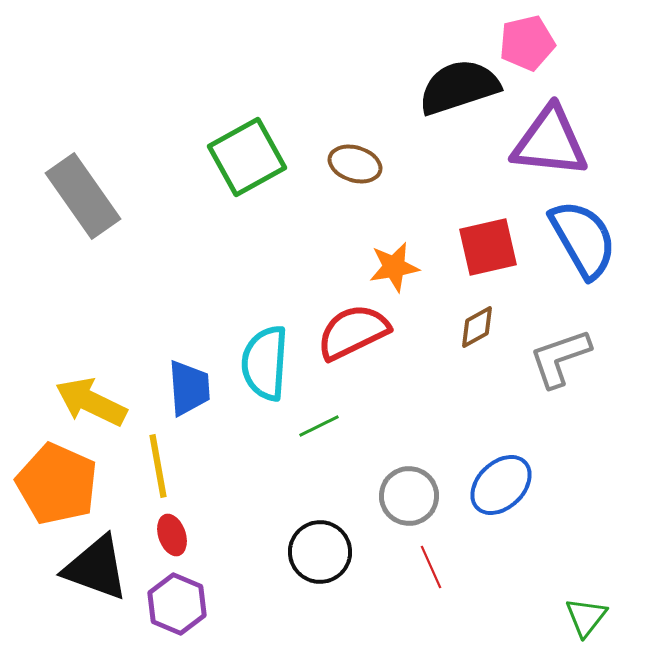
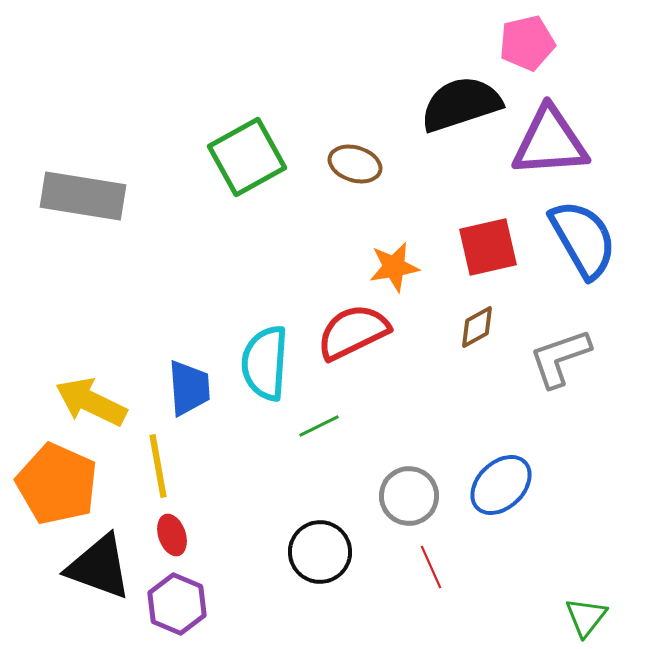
black semicircle: moved 2 px right, 17 px down
purple triangle: rotated 10 degrees counterclockwise
gray rectangle: rotated 46 degrees counterclockwise
black triangle: moved 3 px right, 1 px up
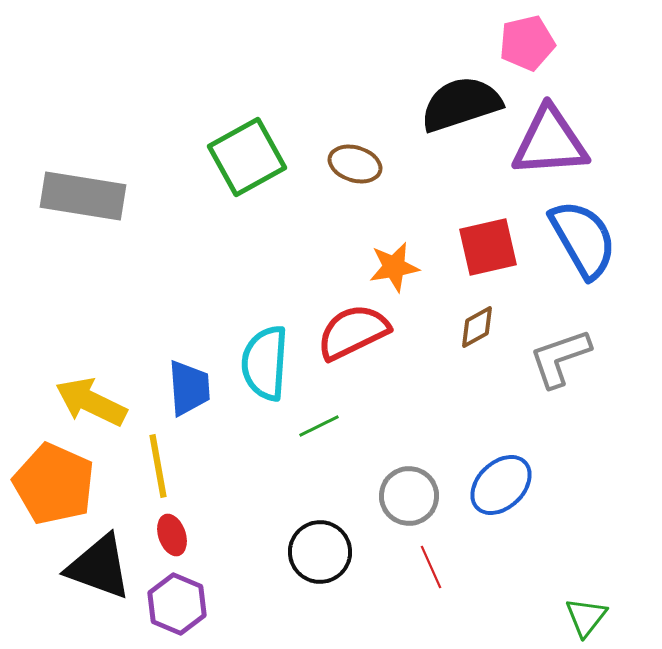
orange pentagon: moved 3 px left
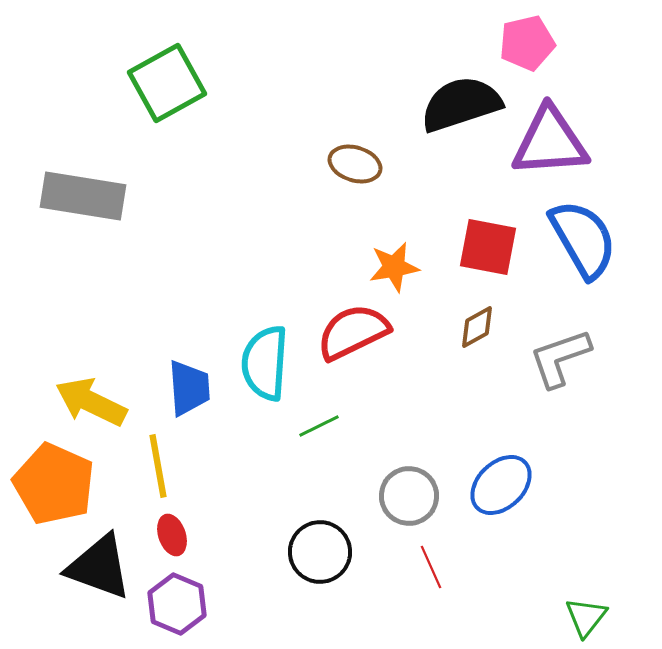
green square: moved 80 px left, 74 px up
red square: rotated 24 degrees clockwise
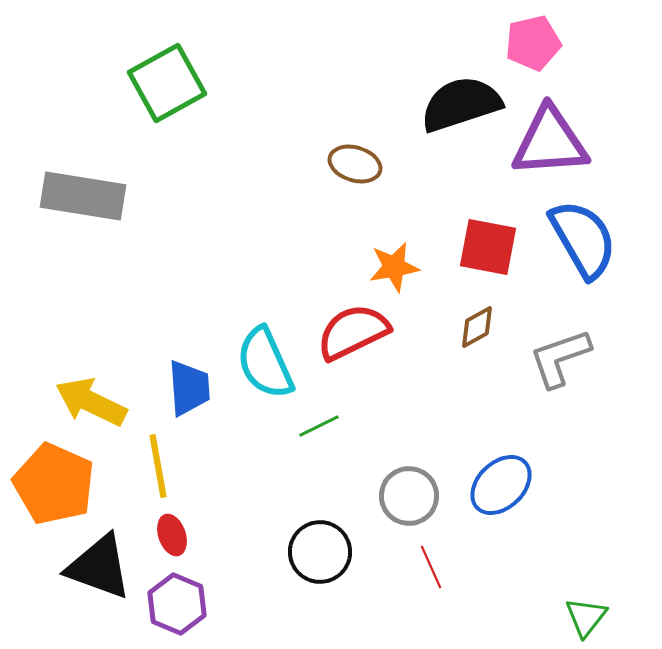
pink pentagon: moved 6 px right
cyan semicircle: rotated 28 degrees counterclockwise
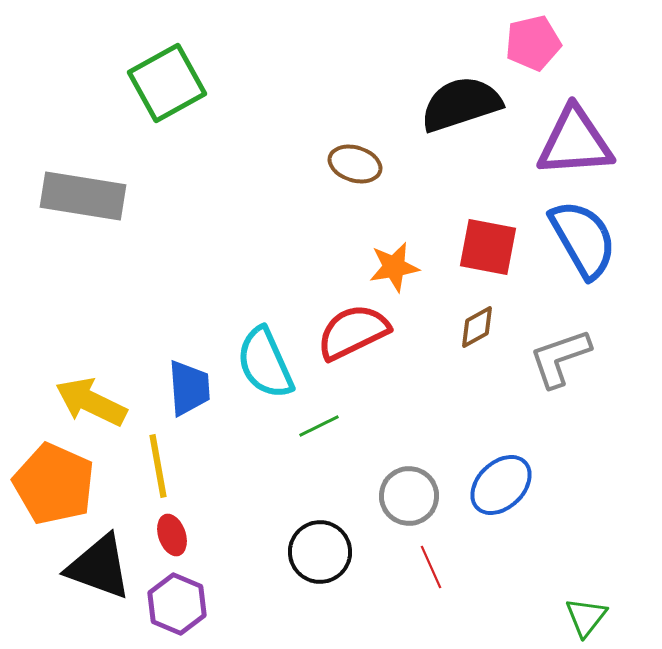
purple triangle: moved 25 px right
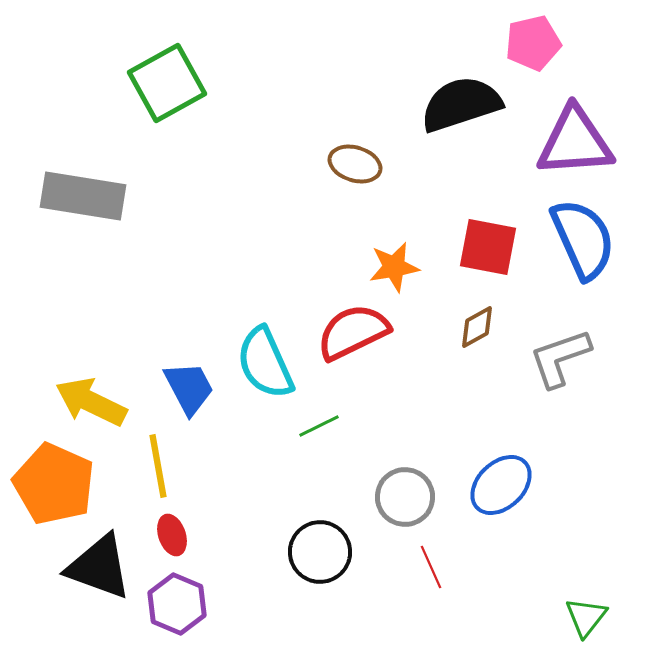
blue semicircle: rotated 6 degrees clockwise
blue trapezoid: rotated 24 degrees counterclockwise
gray circle: moved 4 px left, 1 px down
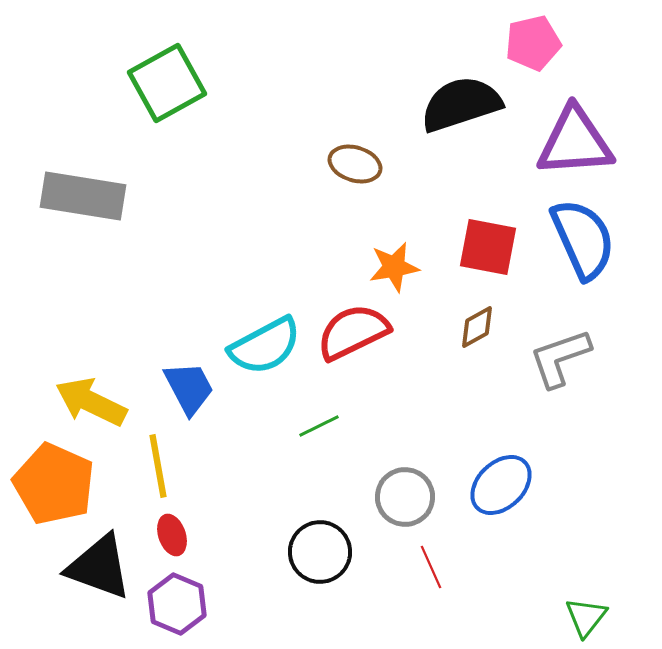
cyan semicircle: moved 17 px up; rotated 94 degrees counterclockwise
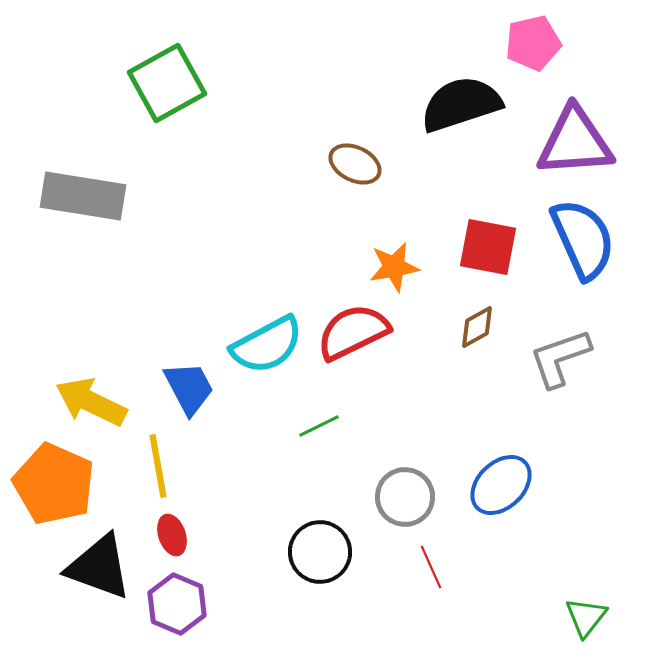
brown ellipse: rotated 9 degrees clockwise
cyan semicircle: moved 2 px right, 1 px up
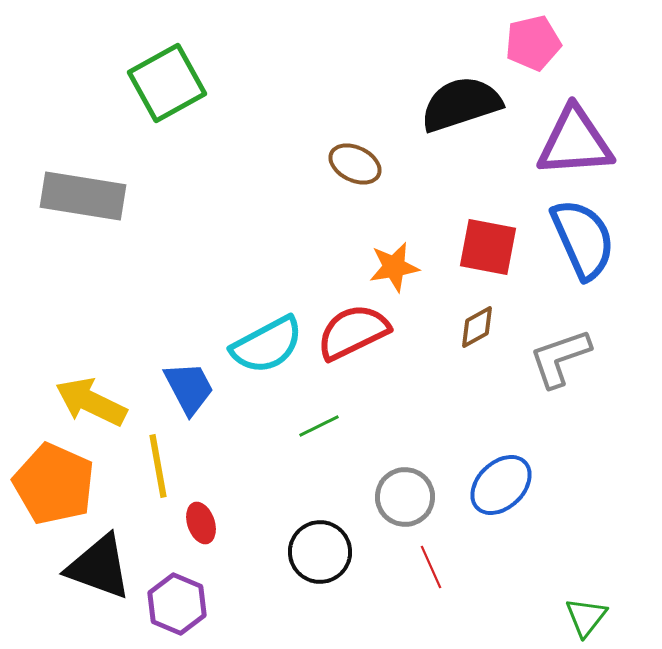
red ellipse: moved 29 px right, 12 px up
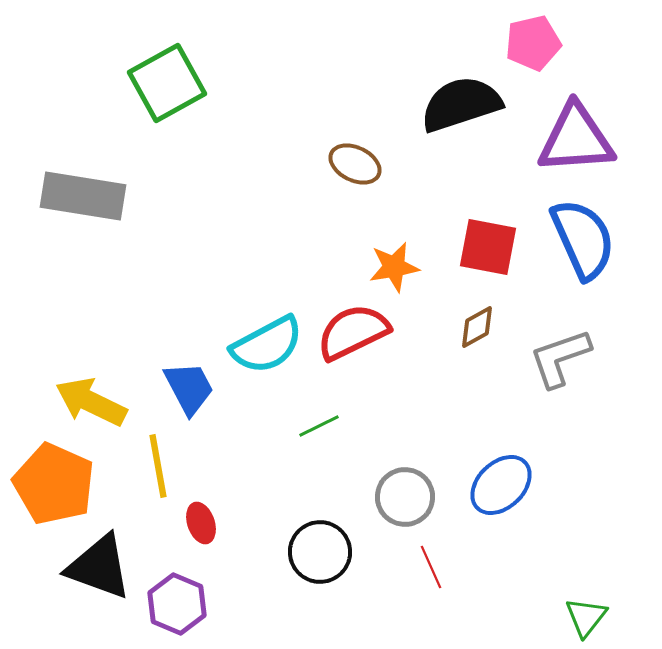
purple triangle: moved 1 px right, 3 px up
